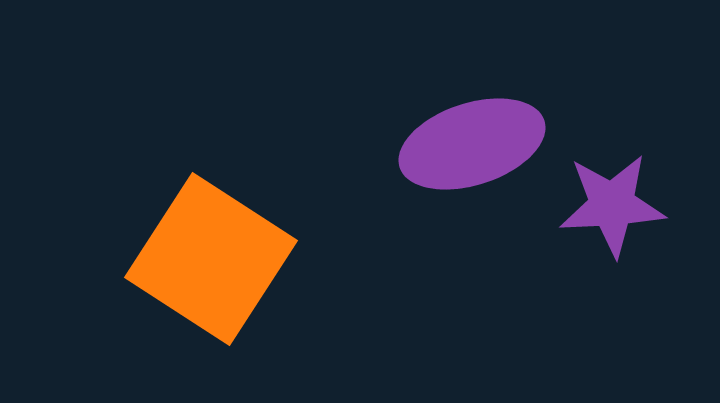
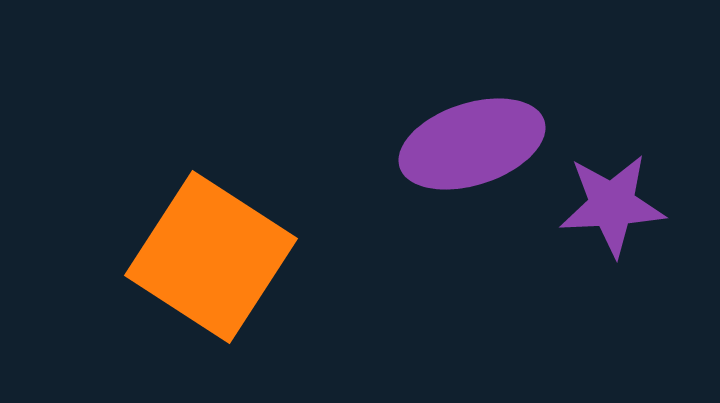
orange square: moved 2 px up
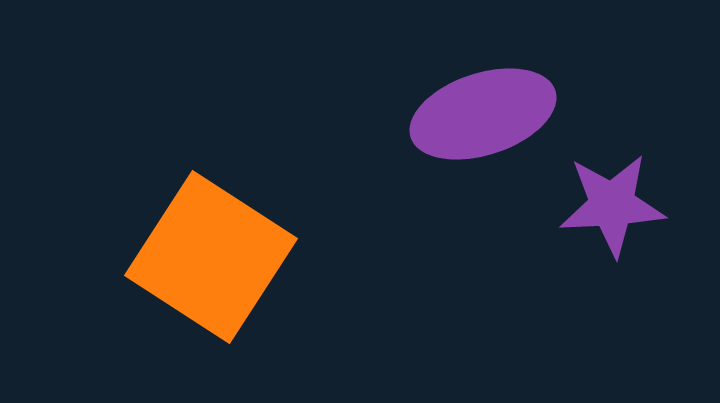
purple ellipse: moved 11 px right, 30 px up
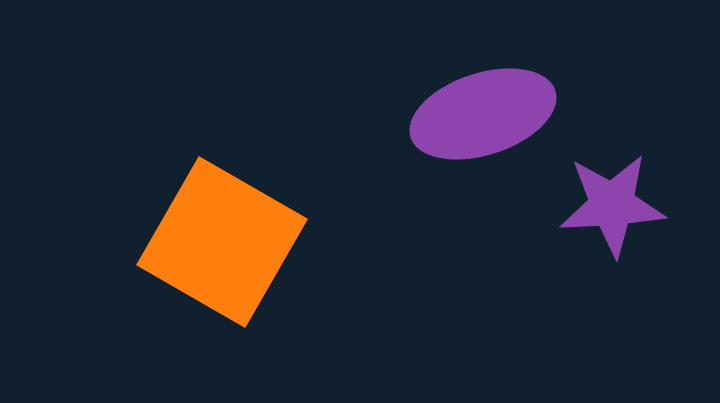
orange square: moved 11 px right, 15 px up; rotated 3 degrees counterclockwise
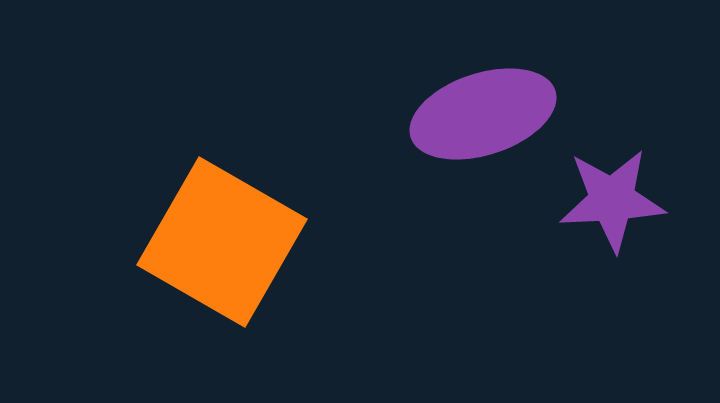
purple star: moved 5 px up
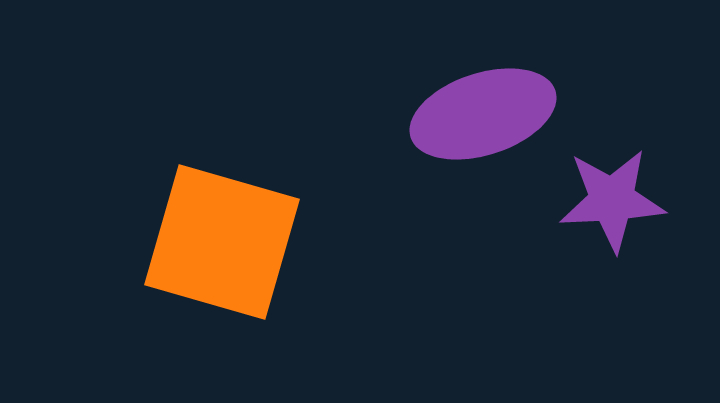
orange square: rotated 14 degrees counterclockwise
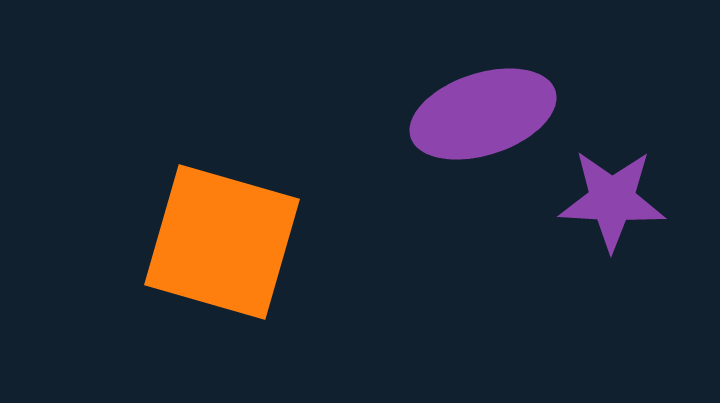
purple star: rotated 6 degrees clockwise
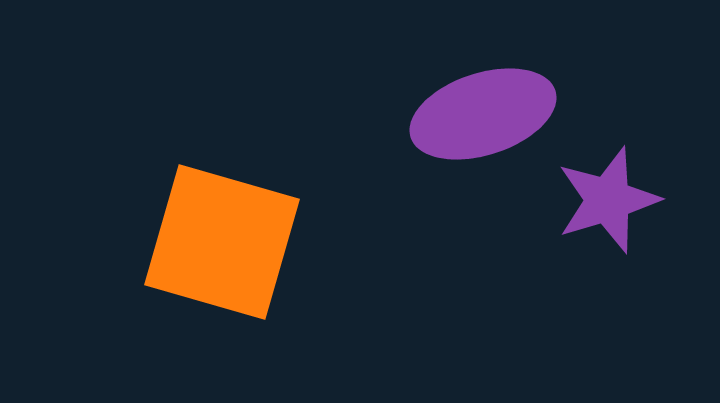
purple star: moved 4 px left; rotated 20 degrees counterclockwise
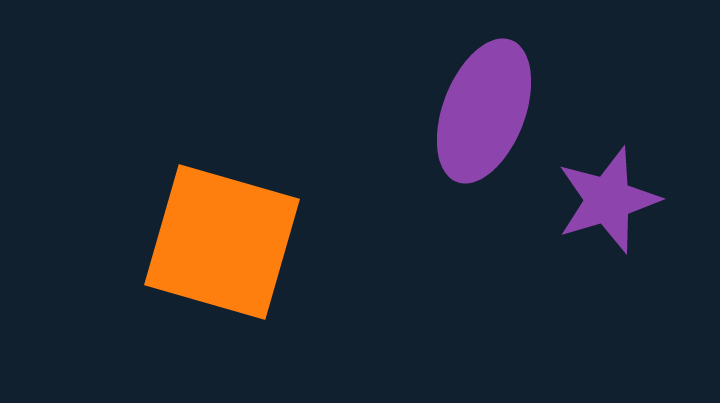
purple ellipse: moved 1 px right, 3 px up; rotated 51 degrees counterclockwise
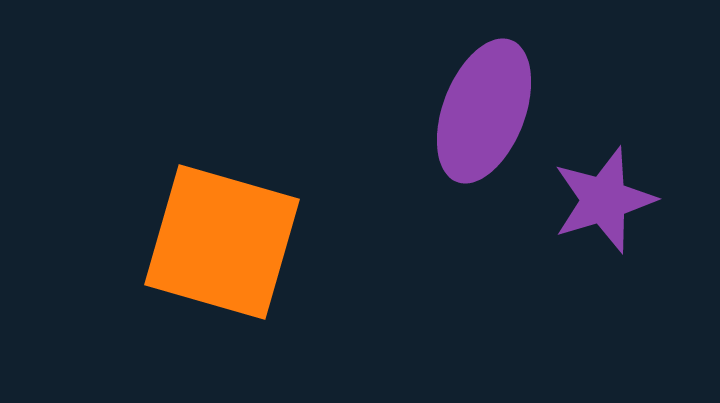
purple star: moved 4 px left
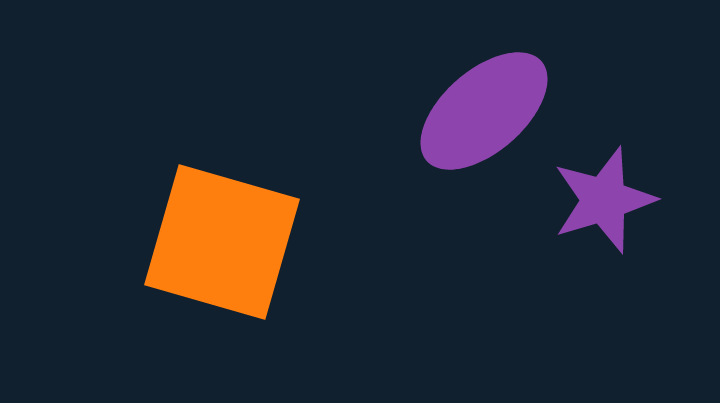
purple ellipse: rotated 28 degrees clockwise
